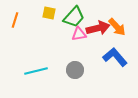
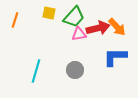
blue L-shape: rotated 50 degrees counterclockwise
cyan line: rotated 60 degrees counterclockwise
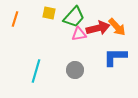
orange line: moved 1 px up
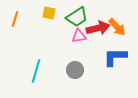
green trapezoid: moved 3 px right; rotated 15 degrees clockwise
pink triangle: moved 2 px down
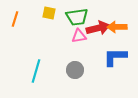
green trapezoid: rotated 25 degrees clockwise
orange arrow: rotated 132 degrees clockwise
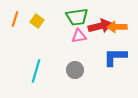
yellow square: moved 12 px left, 8 px down; rotated 24 degrees clockwise
red arrow: moved 2 px right, 2 px up
